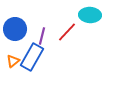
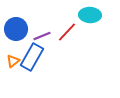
blue circle: moved 1 px right
purple line: rotated 54 degrees clockwise
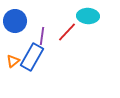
cyan ellipse: moved 2 px left, 1 px down
blue circle: moved 1 px left, 8 px up
purple line: rotated 60 degrees counterclockwise
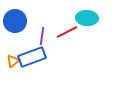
cyan ellipse: moved 1 px left, 2 px down
red line: rotated 20 degrees clockwise
blue rectangle: rotated 40 degrees clockwise
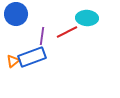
blue circle: moved 1 px right, 7 px up
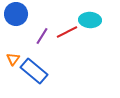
cyan ellipse: moved 3 px right, 2 px down
purple line: rotated 24 degrees clockwise
blue rectangle: moved 2 px right, 14 px down; rotated 60 degrees clockwise
orange triangle: moved 2 px up; rotated 16 degrees counterclockwise
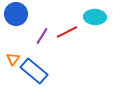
cyan ellipse: moved 5 px right, 3 px up
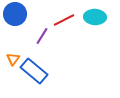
blue circle: moved 1 px left
red line: moved 3 px left, 12 px up
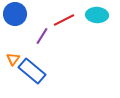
cyan ellipse: moved 2 px right, 2 px up
blue rectangle: moved 2 px left
